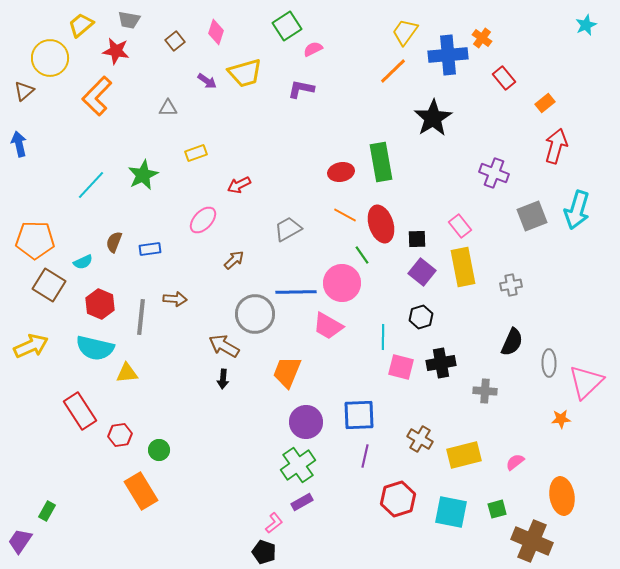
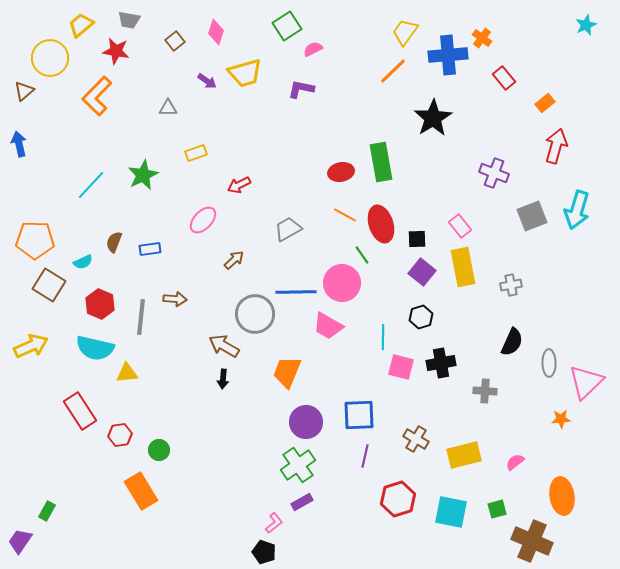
brown cross at (420, 439): moved 4 px left
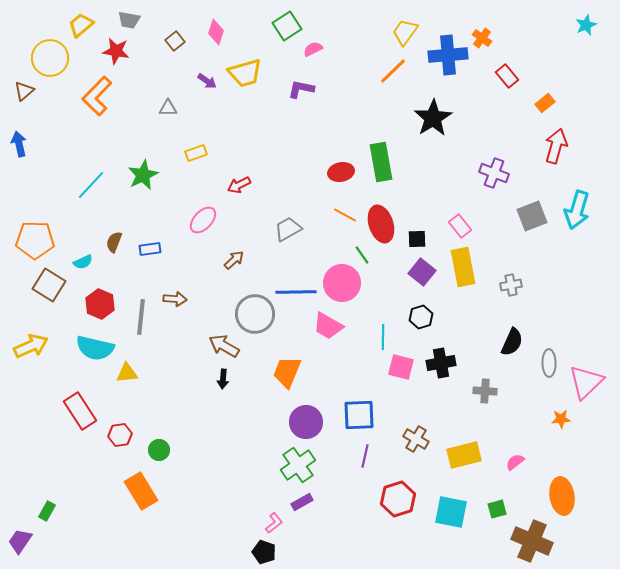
red rectangle at (504, 78): moved 3 px right, 2 px up
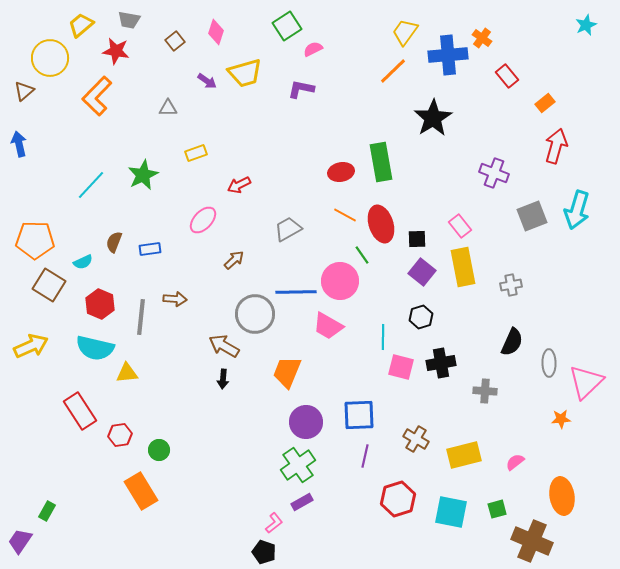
pink circle at (342, 283): moved 2 px left, 2 px up
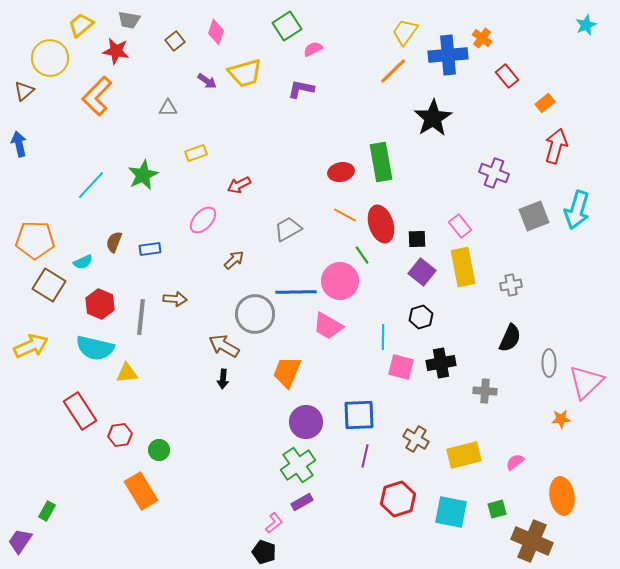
gray square at (532, 216): moved 2 px right
black semicircle at (512, 342): moved 2 px left, 4 px up
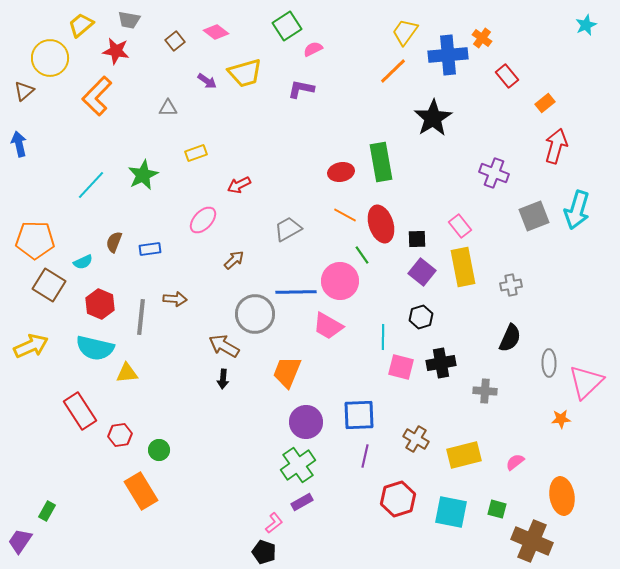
pink diamond at (216, 32): rotated 70 degrees counterclockwise
green square at (497, 509): rotated 30 degrees clockwise
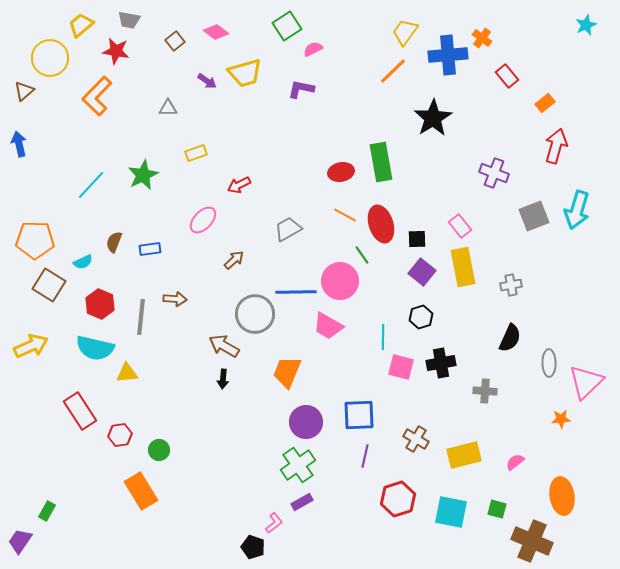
black pentagon at (264, 552): moved 11 px left, 5 px up
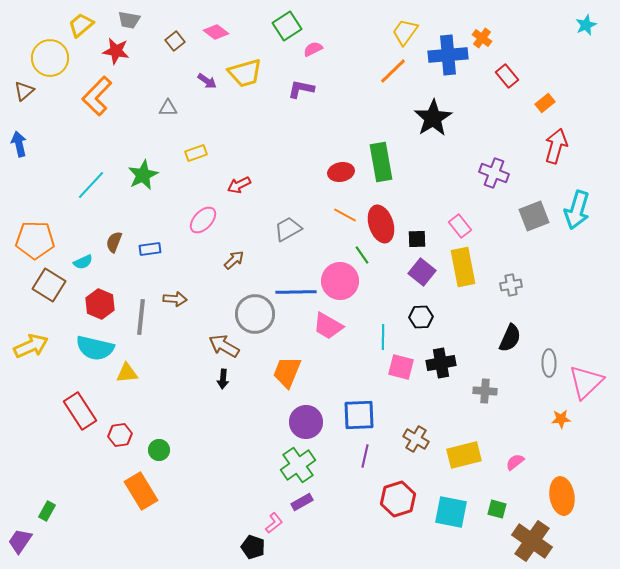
black hexagon at (421, 317): rotated 15 degrees clockwise
brown cross at (532, 541): rotated 12 degrees clockwise
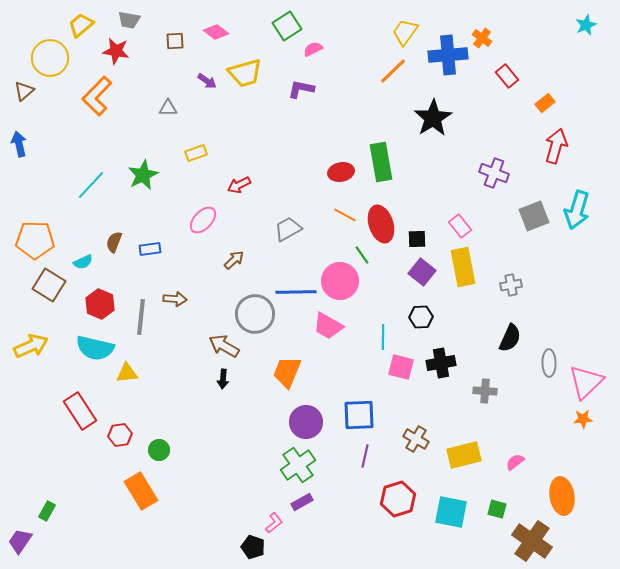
brown square at (175, 41): rotated 36 degrees clockwise
orange star at (561, 419): moved 22 px right
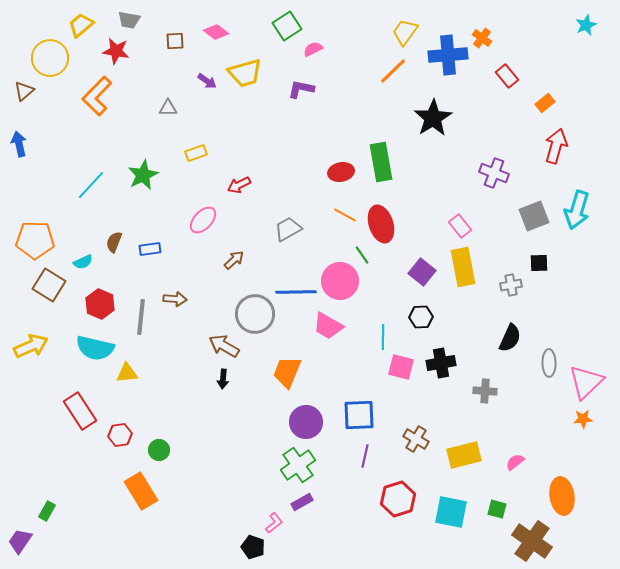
black square at (417, 239): moved 122 px right, 24 px down
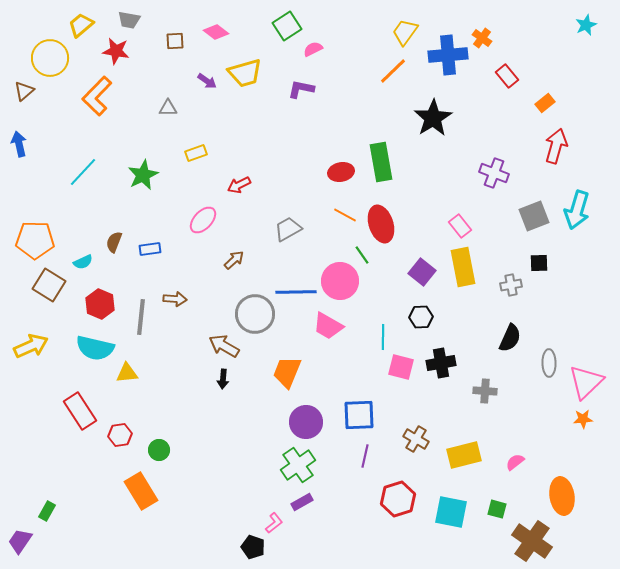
cyan line at (91, 185): moved 8 px left, 13 px up
